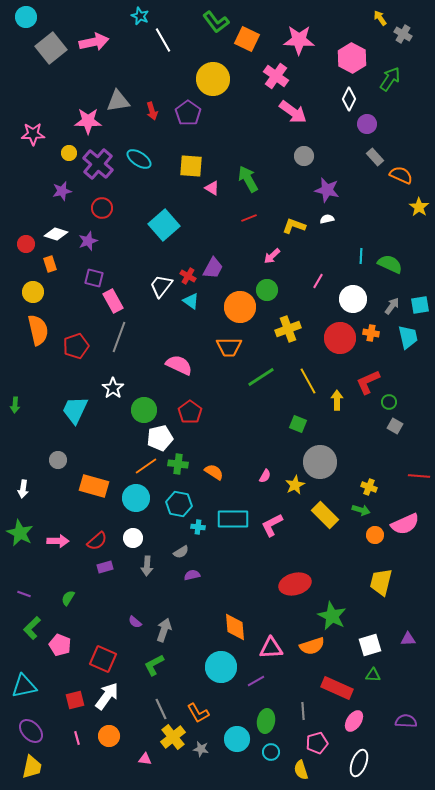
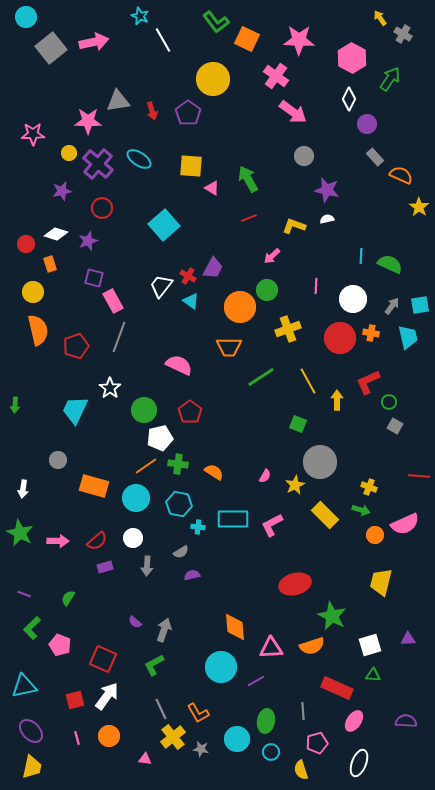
pink line at (318, 281): moved 2 px left, 5 px down; rotated 28 degrees counterclockwise
white star at (113, 388): moved 3 px left
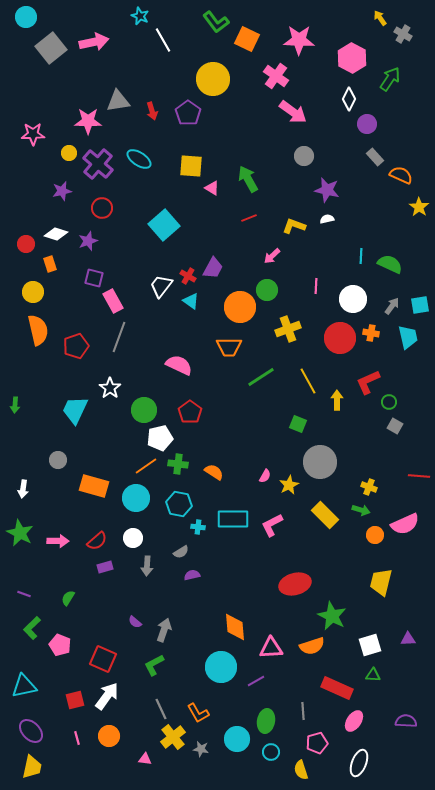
yellow star at (295, 485): moved 6 px left
